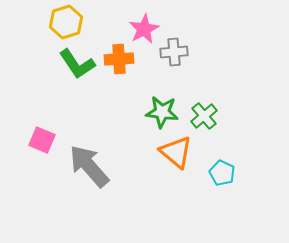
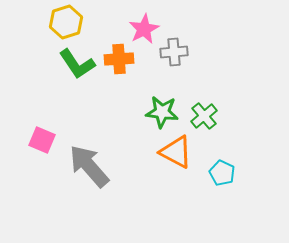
orange triangle: rotated 12 degrees counterclockwise
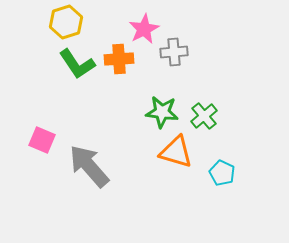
orange triangle: rotated 12 degrees counterclockwise
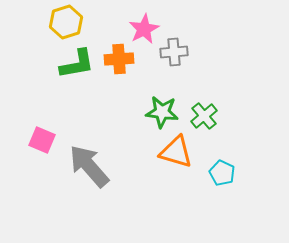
green L-shape: rotated 66 degrees counterclockwise
